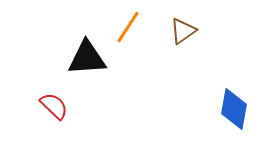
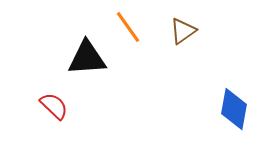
orange line: rotated 68 degrees counterclockwise
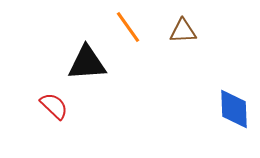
brown triangle: rotated 32 degrees clockwise
black triangle: moved 5 px down
blue diamond: rotated 12 degrees counterclockwise
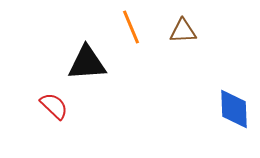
orange line: moved 3 px right; rotated 12 degrees clockwise
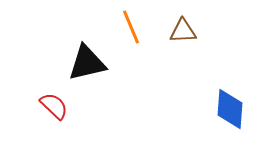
black triangle: rotated 9 degrees counterclockwise
blue diamond: moved 4 px left; rotated 6 degrees clockwise
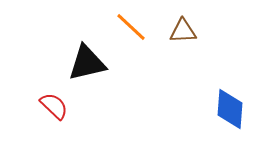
orange line: rotated 24 degrees counterclockwise
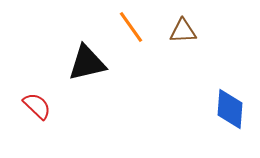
orange line: rotated 12 degrees clockwise
red semicircle: moved 17 px left
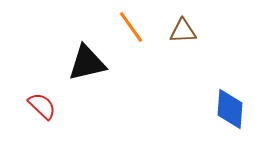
red semicircle: moved 5 px right
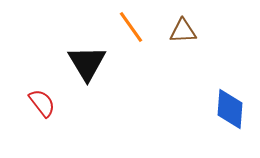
black triangle: rotated 48 degrees counterclockwise
red semicircle: moved 3 px up; rotated 8 degrees clockwise
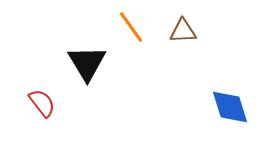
blue diamond: moved 2 px up; rotated 21 degrees counterclockwise
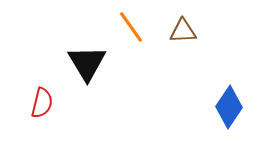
red semicircle: rotated 52 degrees clockwise
blue diamond: moved 1 px left; rotated 51 degrees clockwise
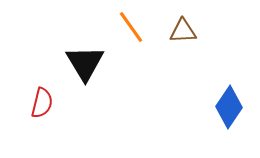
black triangle: moved 2 px left
